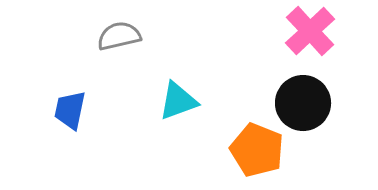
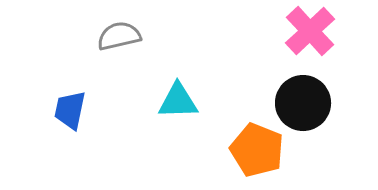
cyan triangle: rotated 18 degrees clockwise
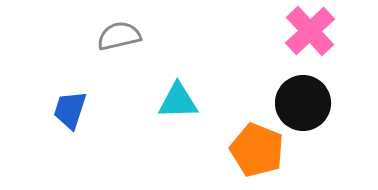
blue trapezoid: rotated 6 degrees clockwise
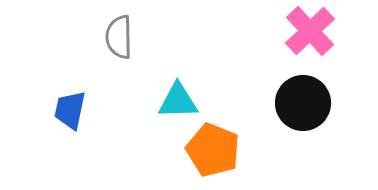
gray semicircle: moved 1 px down; rotated 78 degrees counterclockwise
blue trapezoid: rotated 6 degrees counterclockwise
orange pentagon: moved 44 px left
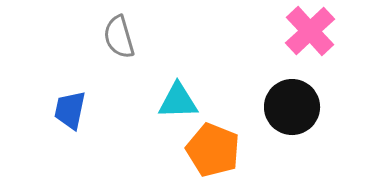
gray semicircle: rotated 15 degrees counterclockwise
black circle: moved 11 px left, 4 px down
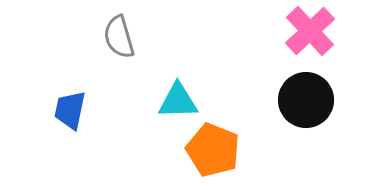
black circle: moved 14 px right, 7 px up
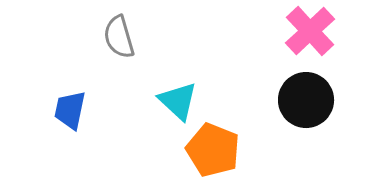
cyan triangle: rotated 45 degrees clockwise
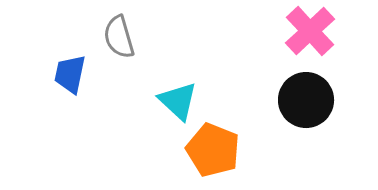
blue trapezoid: moved 36 px up
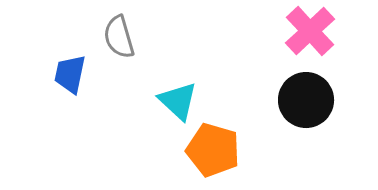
orange pentagon: rotated 6 degrees counterclockwise
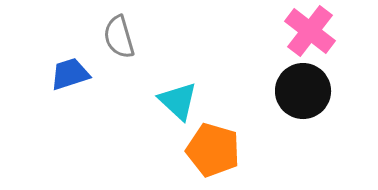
pink cross: rotated 9 degrees counterclockwise
blue trapezoid: rotated 60 degrees clockwise
black circle: moved 3 px left, 9 px up
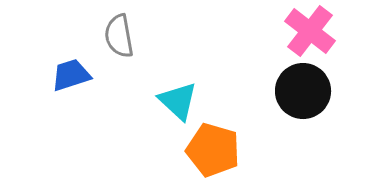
gray semicircle: moved 1 px up; rotated 6 degrees clockwise
blue trapezoid: moved 1 px right, 1 px down
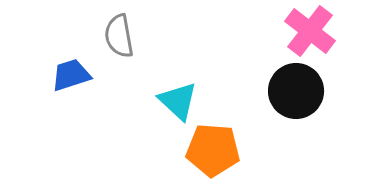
black circle: moved 7 px left
orange pentagon: rotated 12 degrees counterclockwise
